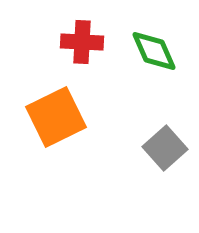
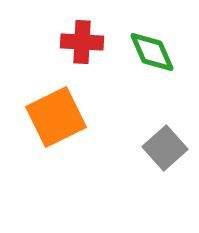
green diamond: moved 2 px left, 1 px down
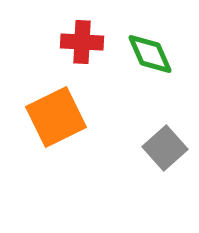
green diamond: moved 2 px left, 2 px down
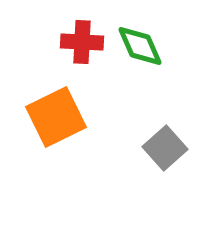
green diamond: moved 10 px left, 8 px up
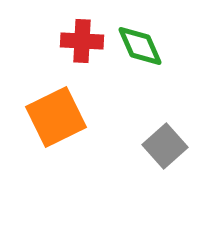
red cross: moved 1 px up
gray square: moved 2 px up
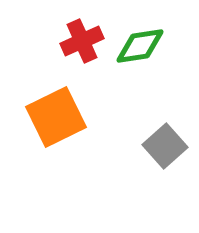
red cross: rotated 27 degrees counterclockwise
green diamond: rotated 75 degrees counterclockwise
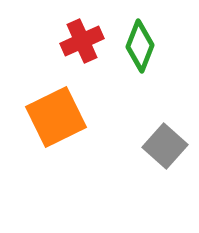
green diamond: rotated 60 degrees counterclockwise
gray square: rotated 6 degrees counterclockwise
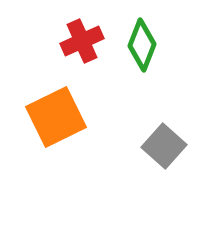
green diamond: moved 2 px right, 1 px up
gray square: moved 1 px left
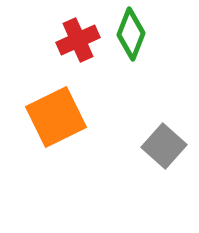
red cross: moved 4 px left, 1 px up
green diamond: moved 11 px left, 11 px up
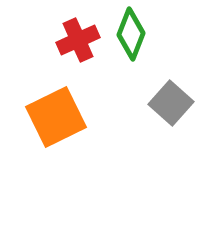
gray square: moved 7 px right, 43 px up
